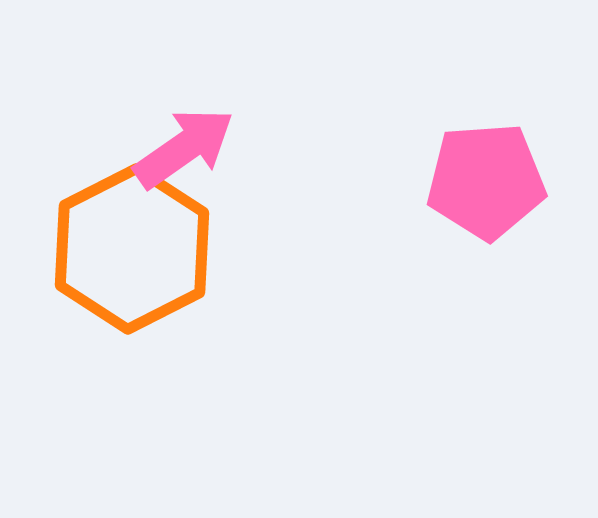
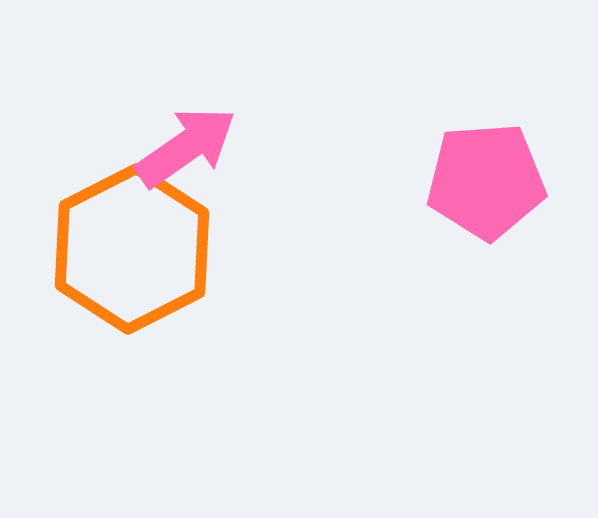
pink arrow: moved 2 px right, 1 px up
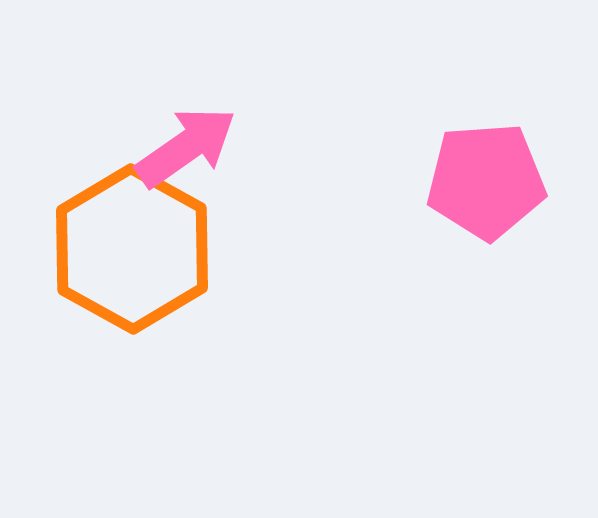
orange hexagon: rotated 4 degrees counterclockwise
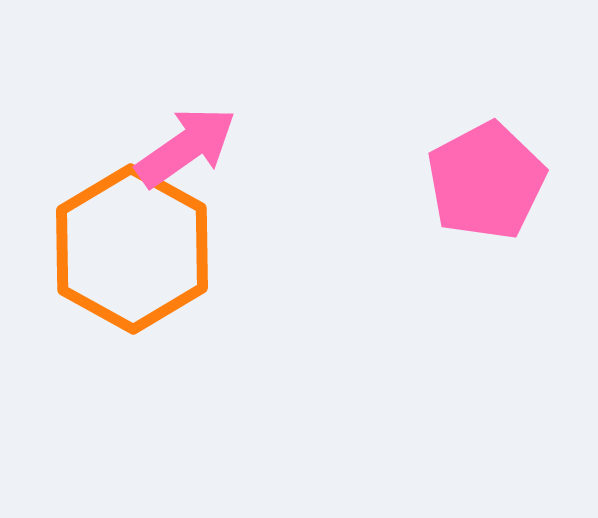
pink pentagon: rotated 24 degrees counterclockwise
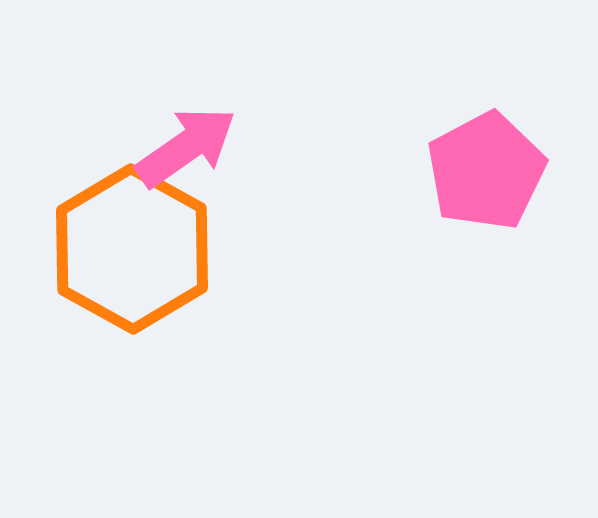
pink pentagon: moved 10 px up
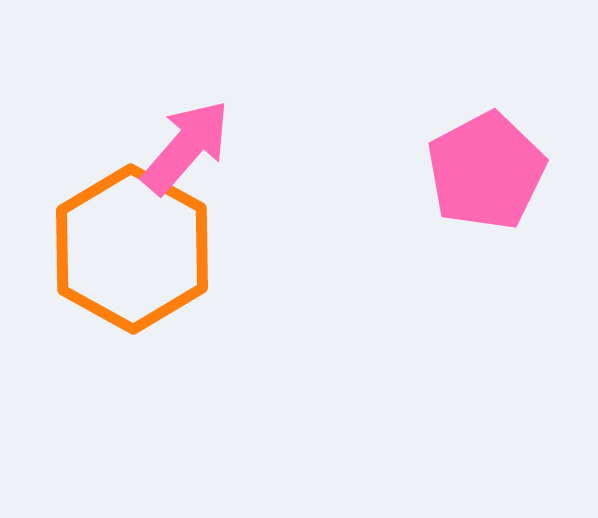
pink arrow: rotated 14 degrees counterclockwise
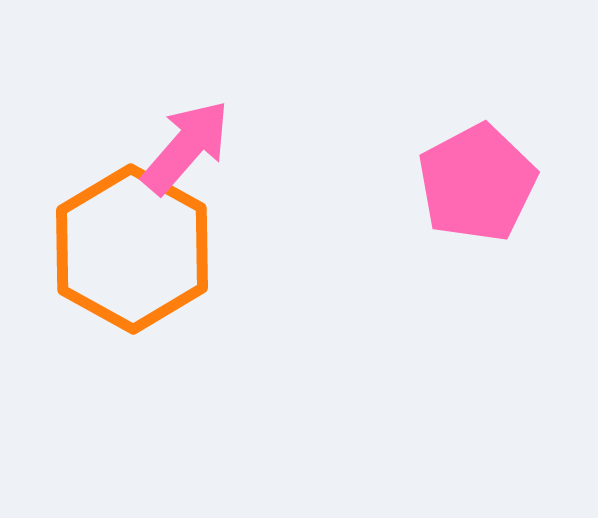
pink pentagon: moved 9 px left, 12 px down
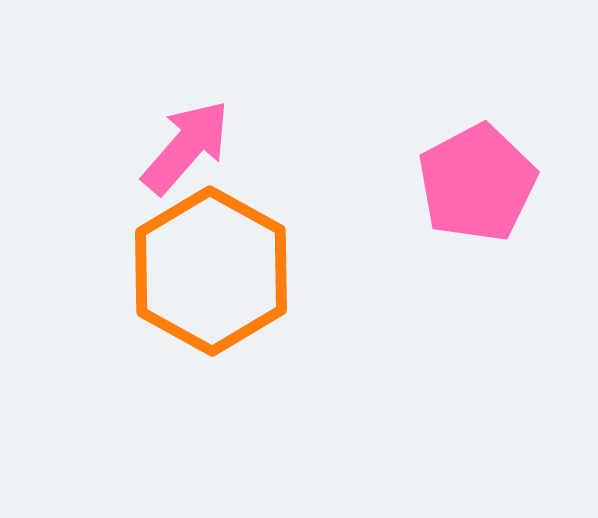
orange hexagon: moved 79 px right, 22 px down
